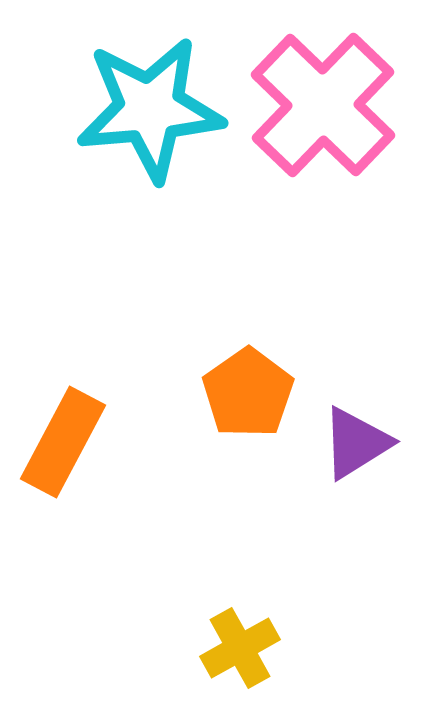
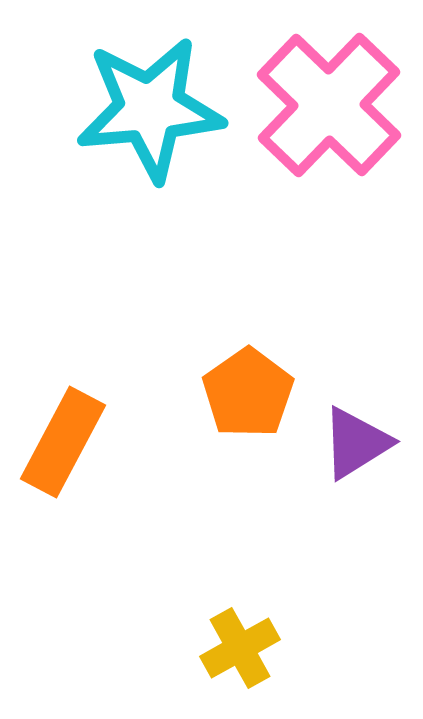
pink cross: moved 6 px right
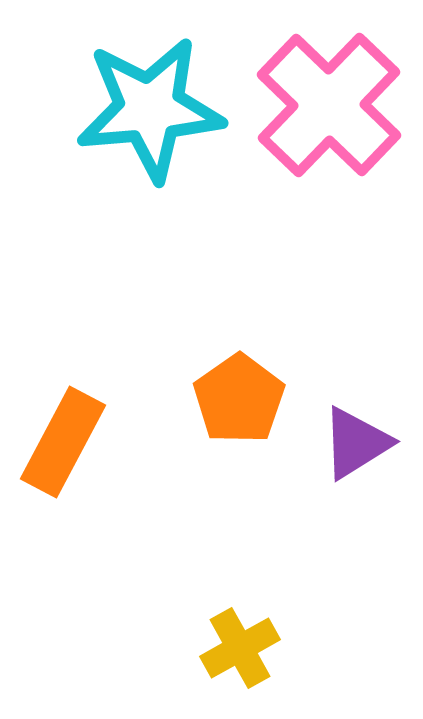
orange pentagon: moved 9 px left, 6 px down
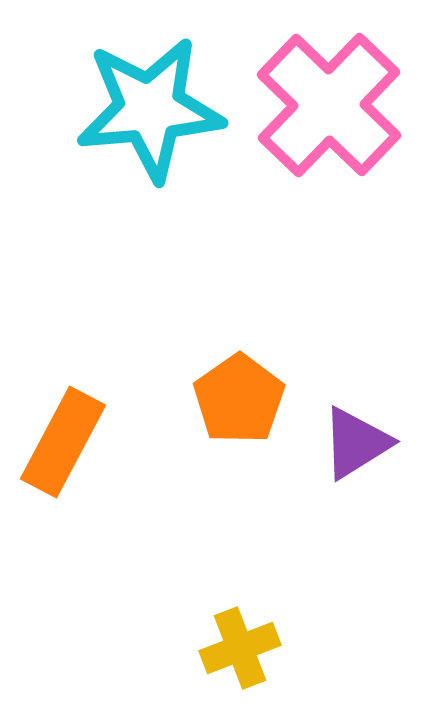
yellow cross: rotated 8 degrees clockwise
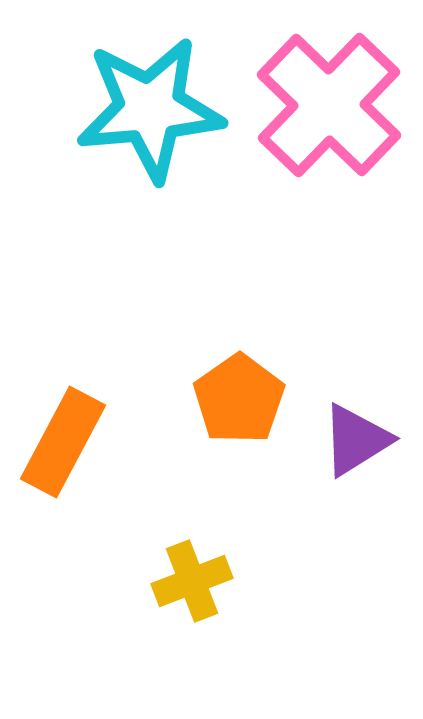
purple triangle: moved 3 px up
yellow cross: moved 48 px left, 67 px up
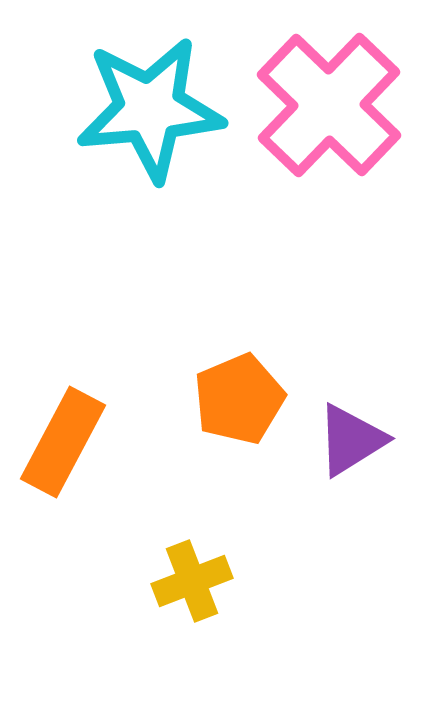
orange pentagon: rotated 12 degrees clockwise
purple triangle: moved 5 px left
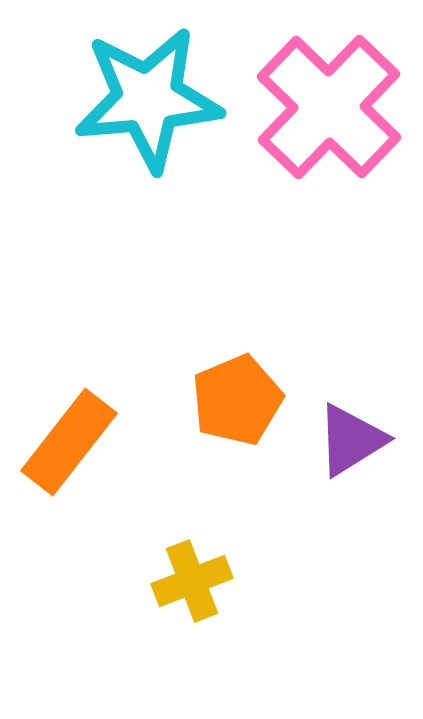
pink cross: moved 2 px down
cyan star: moved 2 px left, 10 px up
orange pentagon: moved 2 px left, 1 px down
orange rectangle: moved 6 px right; rotated 10 degrees clockwise
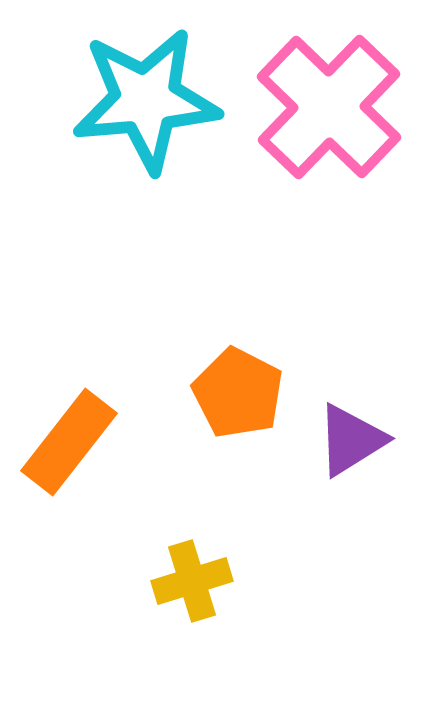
cyan star: moved 2 px left, 1 px down
orange pentagon: moved 1 px right, 7 px up; rotated 22 degrees counterclockwise
yellow cross: rotated 4 degrees clockwise
